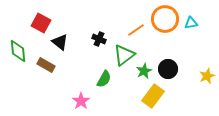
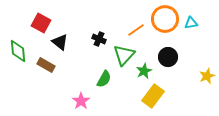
green triangle: rotated 10 degrees counterclockwise
black circle: moved 12 px up
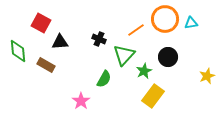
black triangle: rotated 42 degrees counterclockwise
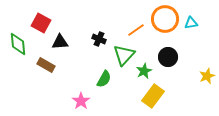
green diamond: moved 7 px up
